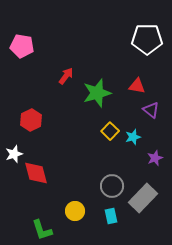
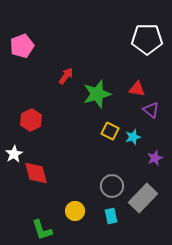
pink pentagon: rotated 30 degrees counterclockwise
red triangle: moved 3 px down
green star: moved 1 px down
yellow square: rotated 18 degrees counterclockwise
white star: rotated 12 degrees counterclockwise
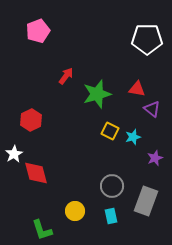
pink pentagon: moved 16 px right, 15 px up
purple triangle: moved 1 px right, 1 px up
gray rectangle: moved 3 px right, 3 px down; rotated 24 degrees counterclockwise
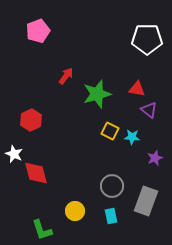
purple triangle: moved 3 px left, 1 px down
cyan star: moved 1 px left; rotated 21 degrees clockwise
white star: rotated 18 degrees counterclockwise
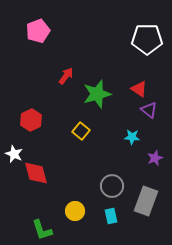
red triangle: moved 2 px right; rotated 24 degrees clockwise
yellow square: moved 29 px left; rotated 12 degrees clockwise
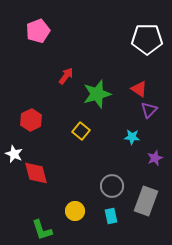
purple triangle: rotated 36 degrees clockwise
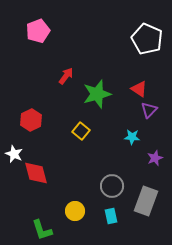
white pentagon: rotated 24 degrees clockwise
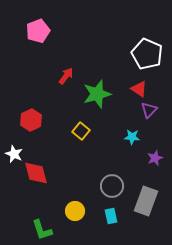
white pentagon: moved 15 px down
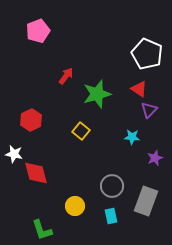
white star: rotated 12 degrees counterclockwise
yellow circle: moved 5 px up
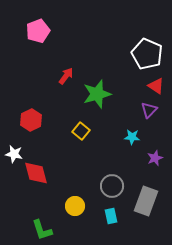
red triangle: moved 17 px right, 3 px up
